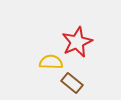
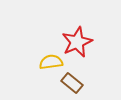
yellow semicircle: rotated 10 degrees counterclockwise
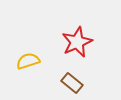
yellow semicircle: moved 23 px left, 1 px up; rotated 10 degrees counterclockwise
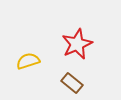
red star: moved 2 px down
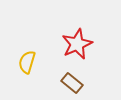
yellow semicircle: moved 1 px left, 1 px down; rotated 55 degrees counterclockwise
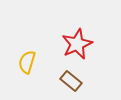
brown rectangle: moved 1 px left, 2 px up
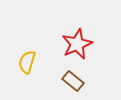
brown rectangle: moved 2 px right
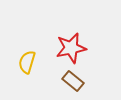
red star: moved 6 px left, 4 px down; rotated 12 degrees clockwise
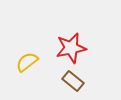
yellow semicircle: rotated 35 degrees clockwise
